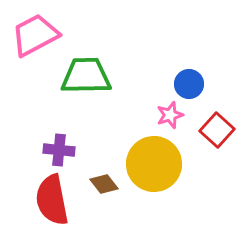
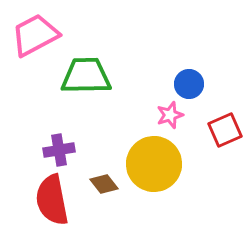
red square: moved 8 px right; rotated 24 degrees clockwise
purple cross: rotated 16 degrees counterclockwise
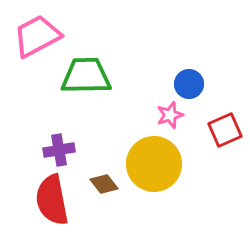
pink trapezoid: moved 2 px right, 1 px down
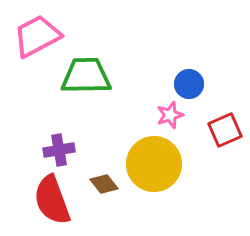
red semicircle: rotated 9 degrees counterclockwise
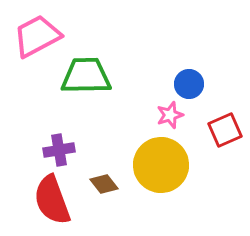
yellow circle: moved 7 px right, 1 px down
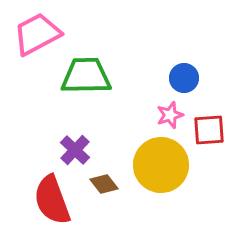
pink trapezoid: moved 2 px up
blue circle: moved 5 px left, 6 px up
red square: moved 16 px left; rotated 20 degrees clockwise
purple cross: moved 16 px right; rotated 36 degrees counterclockwise
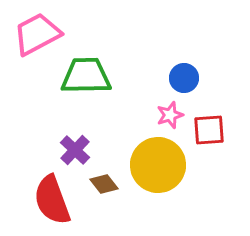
yellow circle: moved 3 px left
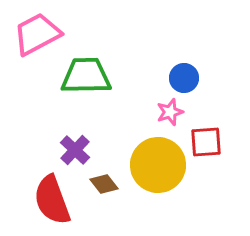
pink star: moved 3 px up
red square: moved 3 px left, 12 px down
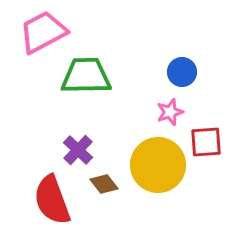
pink trapezoid: moved 6 px right, 2 px up
blue circle: moved 2 px left, 6 px up
purple cross: moved 3 px right
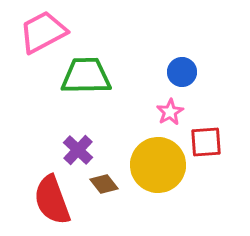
pink star: rotated 12 degrees counterclockwise
